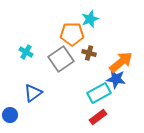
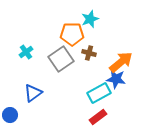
cyan cross: rotated 24 degrees clockwise
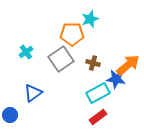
brown cross: moved 4 px right, 10 px down
orange arrow: moved 7 px right, 3 px down
cyan rectangle: moved 1 px left
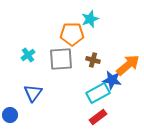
cyan cross: moved 2 px right, 3 px down
gray square: rotated 30 degrees clockwise
brown cross: moved 3 px up
blue star: moved 4 px left, 1 px down
blue triangle: rotated 18 degrees counterclockwise
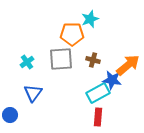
cyan cross: moved 1 px left, 7 px down
red rectangle: rotated 48 degrees counterclockwise
